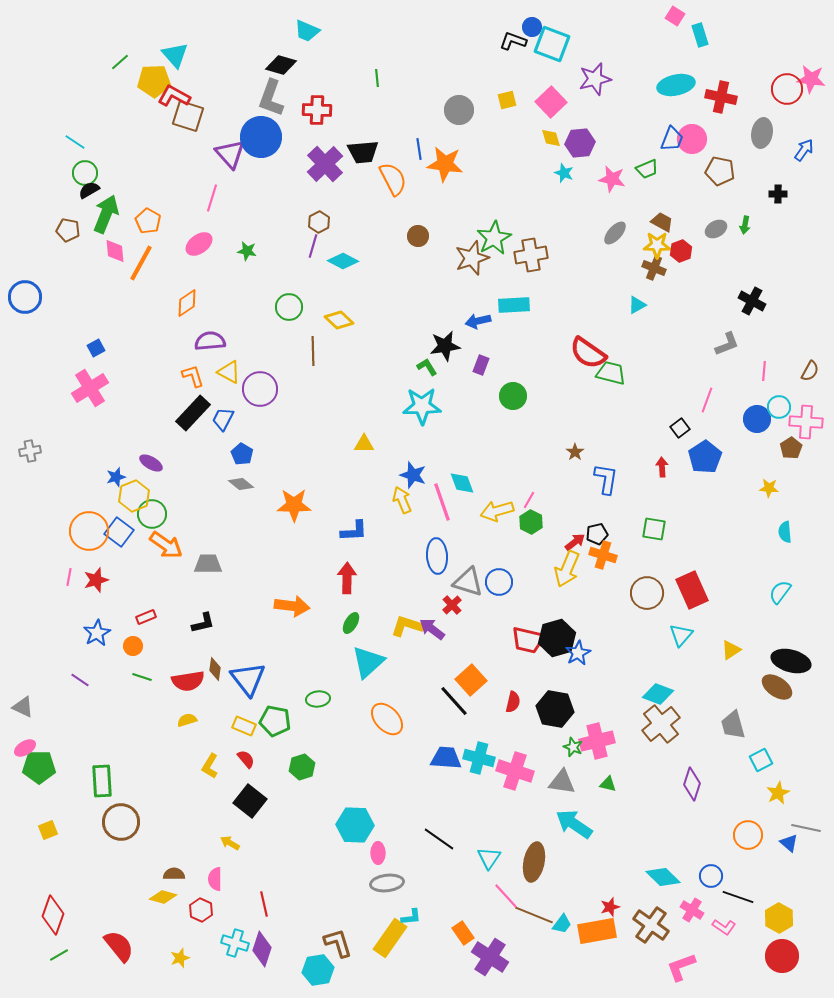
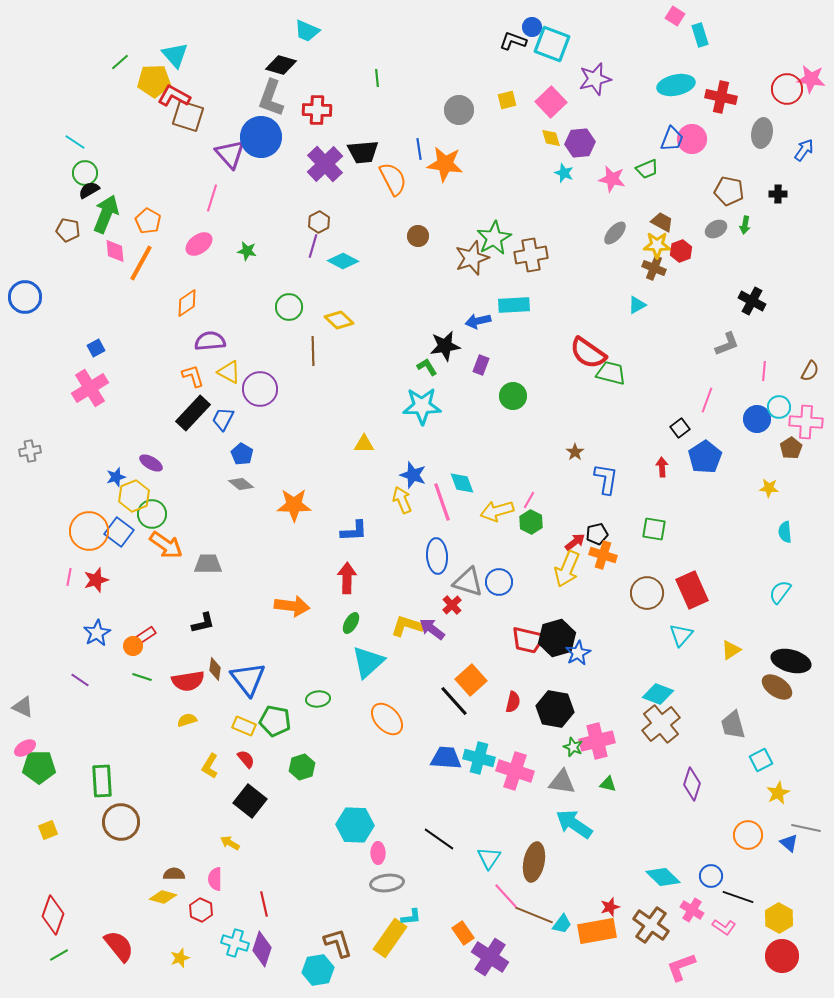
brown pentagon at (720, 171): moved 9 px right, 20 px down
red rectangle at (146, 617): moved 18 px down; rotated 12 degrees counterclockwise
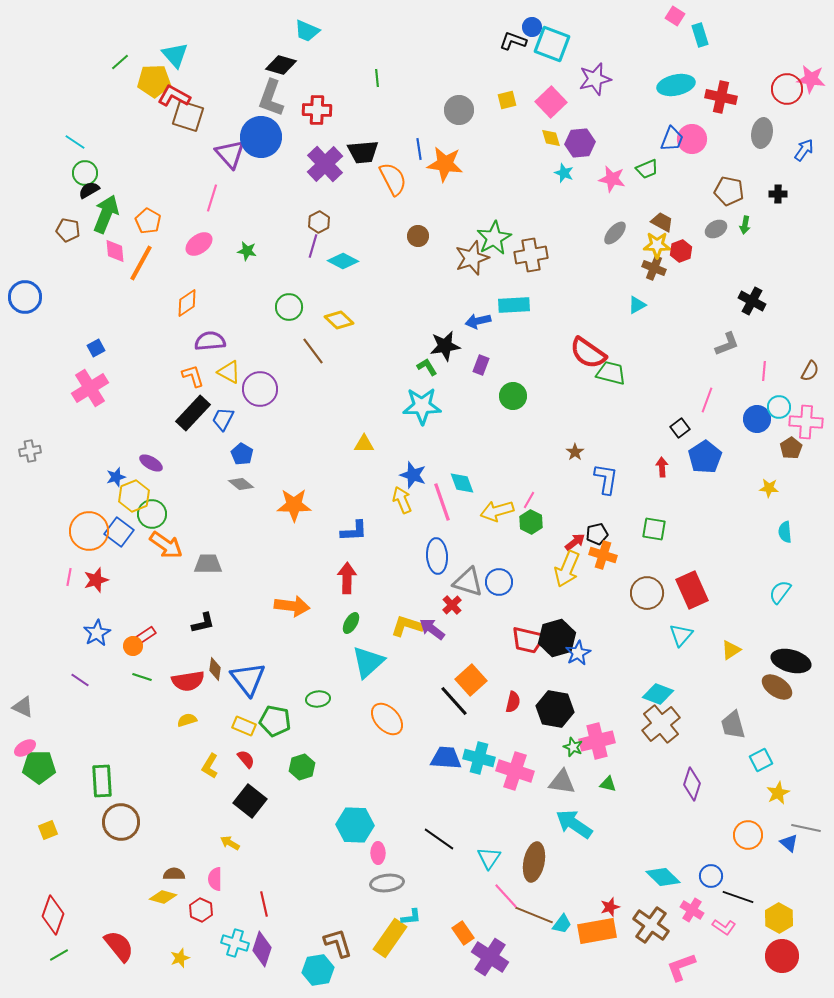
brown line at (313, 351): rotated 36 degrees counterclockwise
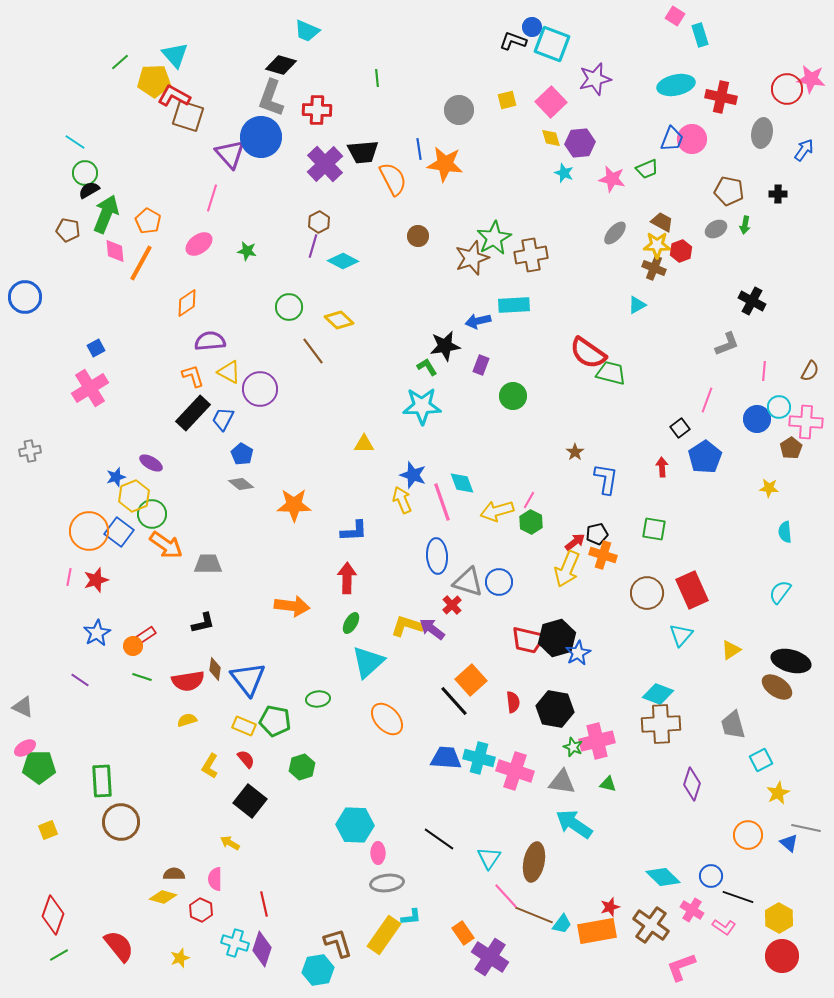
red semicircle at (513, 702): rotated 20 degrees counterclockwise
brown cross at (661, 724): rotated 36 degrees clockwise
yellow rectangle at (390, 938): moved 6 px left, 3 px up
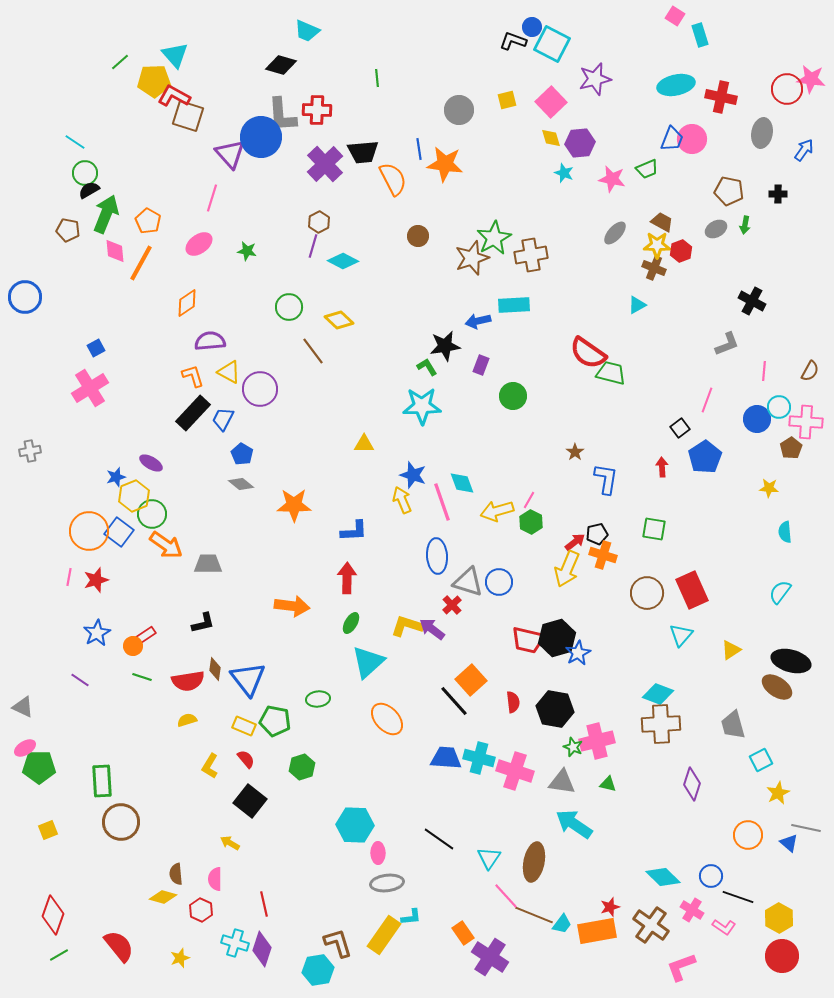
cyan square at (552, 44): rotated 6 degrees clockwise
gray L-shape at (271, 98): moved 11 px right, 17 px down; rotated 24 degrees counterclockwise
brown semicircle at (174, 874): moved 2 px right; rotated 95 degrees counterclockwise
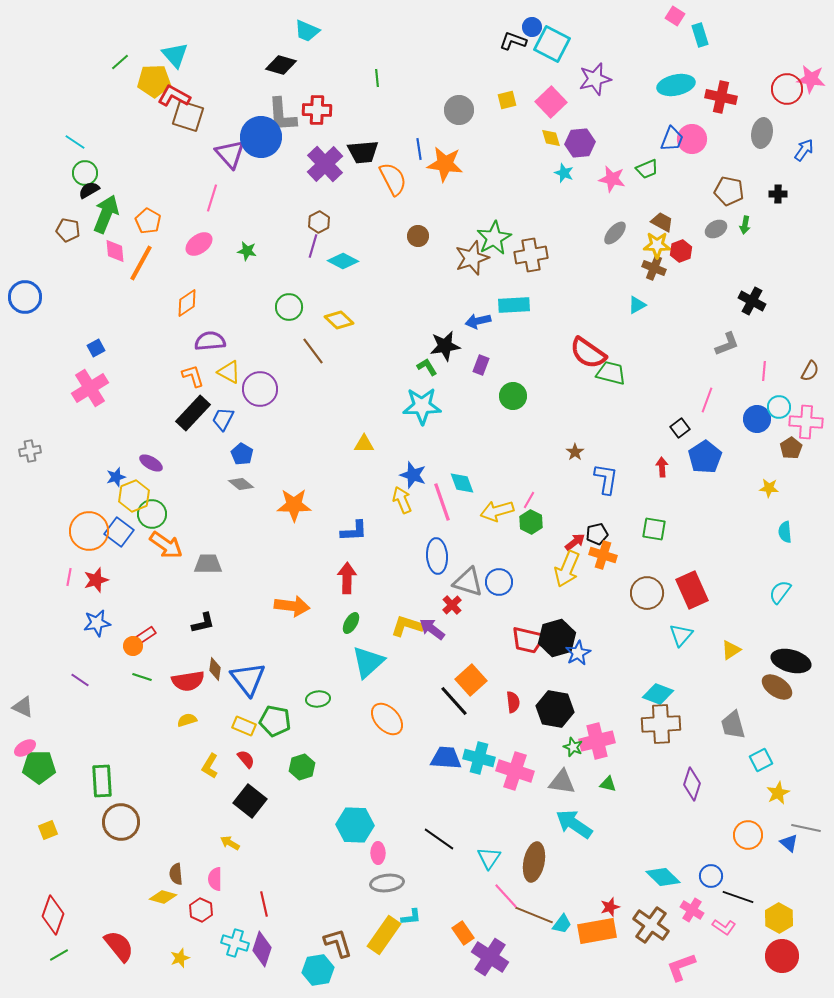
blue star at (97, 633): moved 10 px up; rotated 20 degrees clockwise
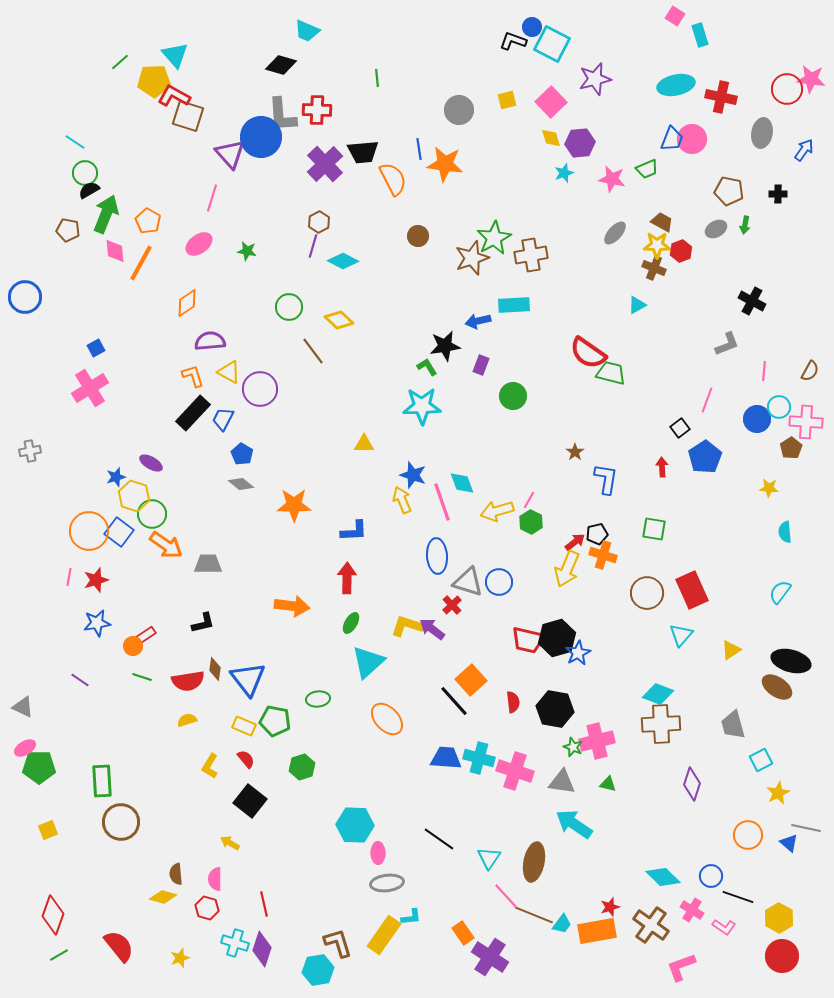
cyan star at (564, 173): rotated 30 degrees clockwise
yellow hexagon at (134, 496): rotated 20 degrees counterclockwise
red hexagon at (201, 910): moved 6 px right, 2 px up; rotated 10 degrees counterclockwise
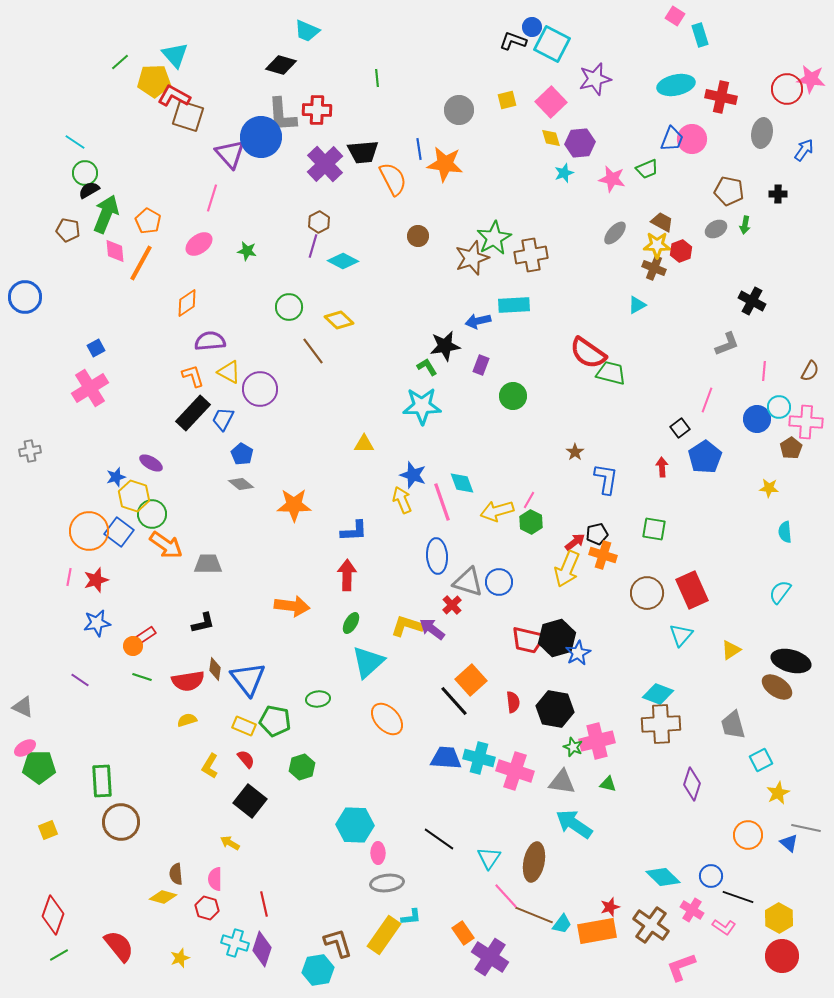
red arrow at (347, 578): moved 3 px up
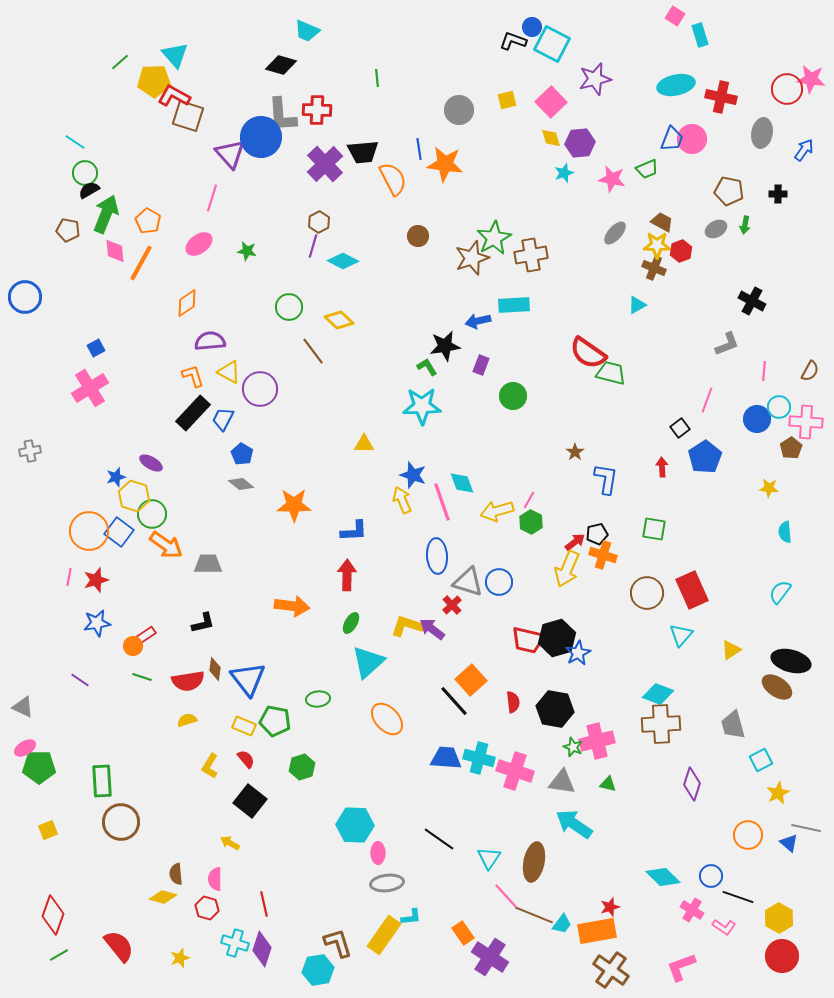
brown cross at (651, 925): moved 40 px left, 45 px down
